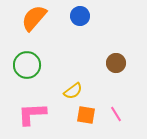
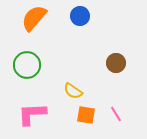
yellow semicircle: rotated 72 degrees clockwise
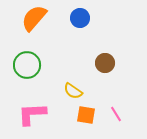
blue circle: moved 2 px down
brown circle: moved 11 px left
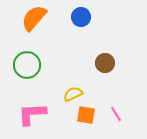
blue circle: moved 1 px right, 1 px up
yellow semicircle: moved 3 px down; rotated 120 degrees clockwise
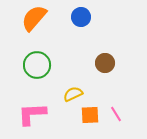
green circle: moved 10 px right
orange square: moved 4 px right; rotated 12 degrees counterclockwise
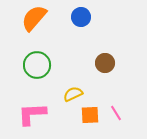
pink line: moved 1 px up
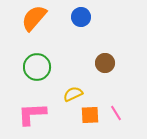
green circle: moved 2 px down
